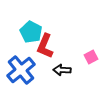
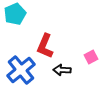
cyan pentagon: moved 16 px left, 18 px up; rotated 20 degrees clockwise
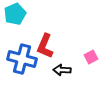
blue cross: moved 1 px right, 11 px up; rotated 36 degrees counterclockwise
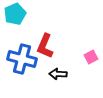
black arrow: moved 4 px left, 4 px down
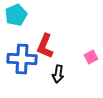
cyan pentagon: moved 1 px right, 1 px down
blue cross: rotated 12 degrees counterclockwise
black arrow: rotated 84 degrees counterclockwise
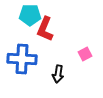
cyan pentagon: moved 14 px right; rotated 25 degrees clockwise
red L-shape: moved 17 px up
pink square: moved 6 px left, 3 px up
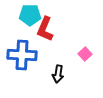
pink square: rotated 16 degrees counterclockwise
blue cross: moved 4 px up
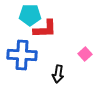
red L-shape: rotated 115 degrees counterclockwise
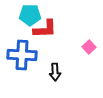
pink square: moved 4 px right, 7 px up
black arrow: moved 3 px left, 2 px up; rotated 12 degrees counterclockwise
